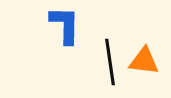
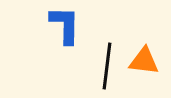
black line: moved 3 px left, 4 px down; rotated 15 degrees clockwise
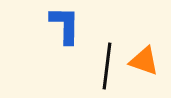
orange triangle: rotated 12 degrees clockwise
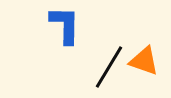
black line: moved 2 px right, 1 px down; rotated 24 degrees clockwise
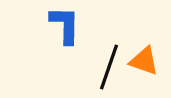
black line: rotated 12 degrees counterclockwise
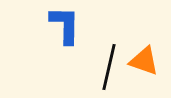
black line: rotated 6 degrees counterclockwise
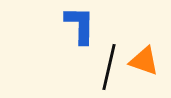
blue L-shape: moved 15 px right
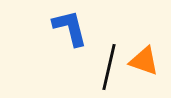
blue L-shape: moved 10 px left, 3 px down; rotated 15 degrees counterclockwise
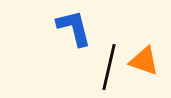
blue L-shape: moved 4 px right
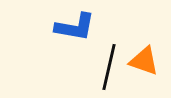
blue L-shape: moved 1 px right, 1 px up; rotated 114 degrees clockwise
